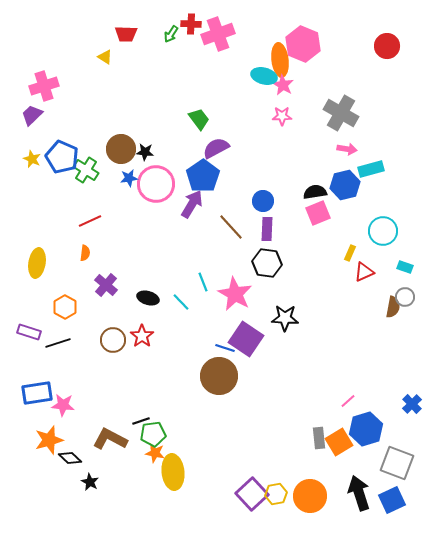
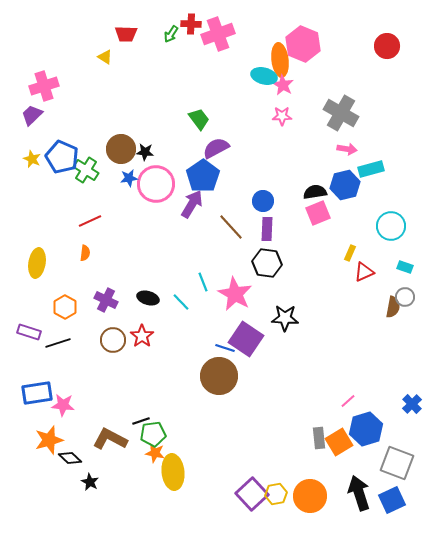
cyan circle at (383, 231): moved 8 px right, 5 px up
purple cross at (106, 285): moved 15 px down; rotated 15 degrees counterclockwise
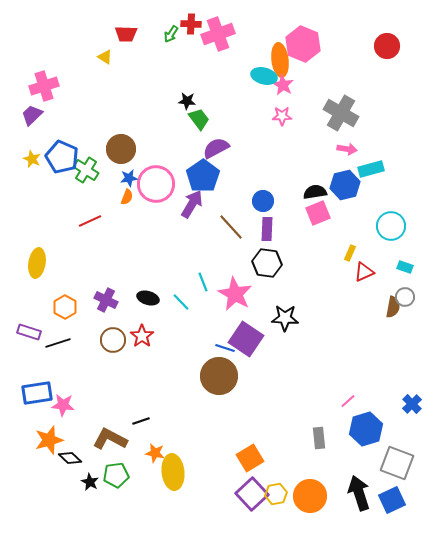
black star at (145, 152): moved 42 px right, 51 px up
orange semicircle at (85, 253): moved 42 px right, 56 px up; rotated 14 degrees clockwise
green pentagon at (153, 434): moved 37 px left, 41 px down
orange square at (339, 442): moved 89 px left, 16 px down
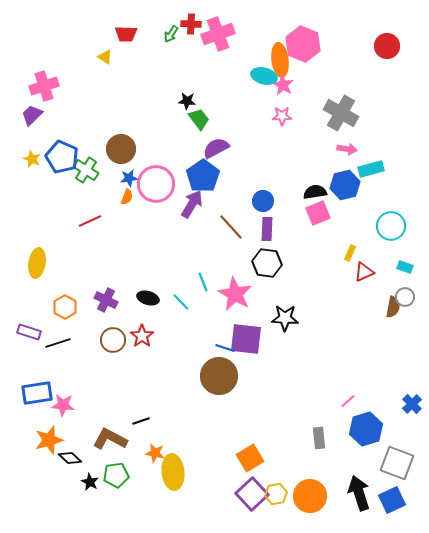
purple square at (246, 339): rotated 28 degrees counterclockwise
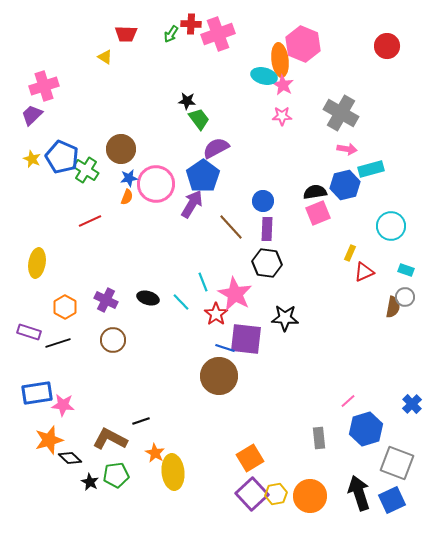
cyan rectangle at (405, 267): moved 1 px right, 3 px down
red star at (142, 336): moved 74 px right, 22 px up
orange star at (155, 453): rotated 18 degrees clockwise
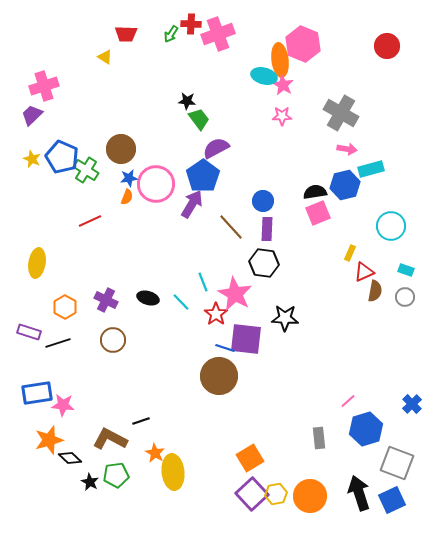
black hexagon at (267, 263): moved 3 px left
brown semicircle at (393, 307): moved 18 px left, 16 px up
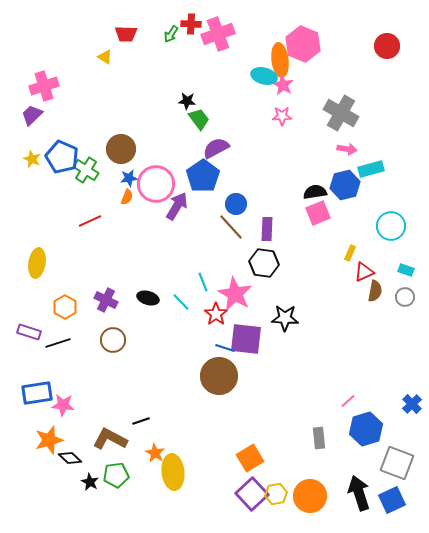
blue circle at (263, 201): moved 27 px left, 3 px down
purple arrow at (192, 204): moved 15 px left, 2 px down
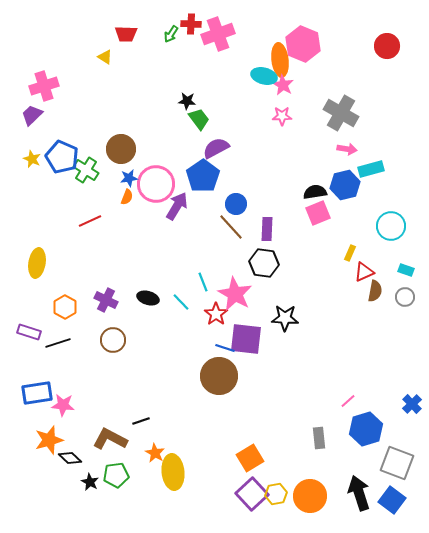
blue square at (392, 500): rotated 28 degrees counterclockwise
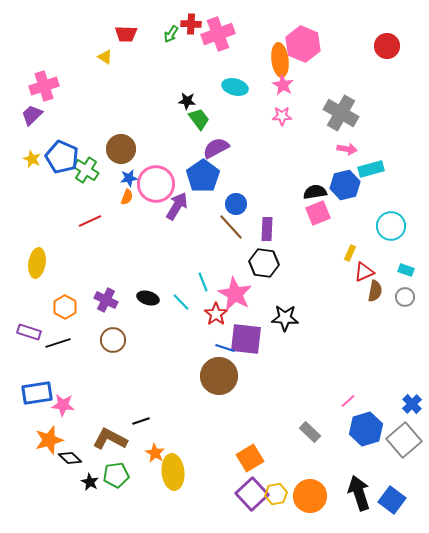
cyan ellipse at (264, 76): moved 29 px left, 11 px down
gray rectangle at (319, 438): moved 9 px left, 6 px up; rotated 40 degrees counterclockwise
gray square at (397, 463): moved 7 px right, 23 px up; rotated 28 degrees clockwise
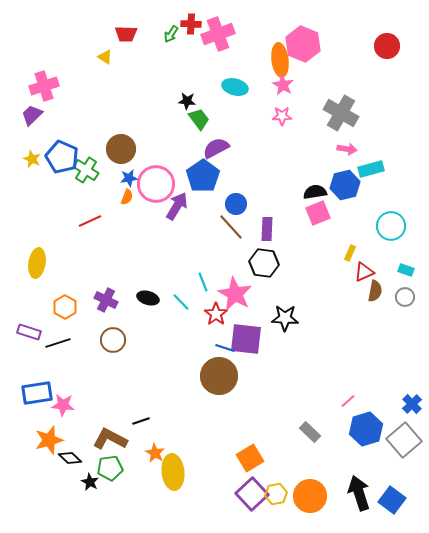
green pentagon at (116, 475): moved 6 px left, 7 px up
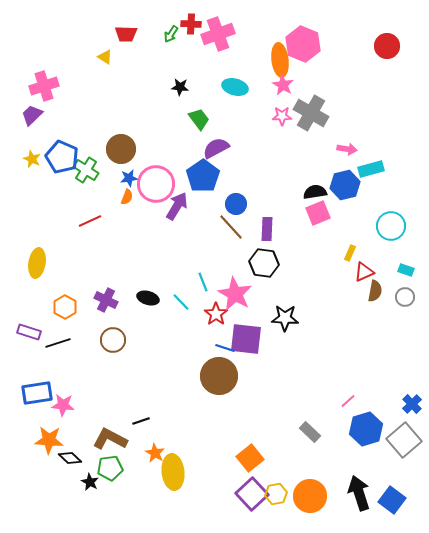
black star at (187, 101): moved 7 px left, 14 px up
gray cross at (341, 113): moved 30 px left
orange star at (49, 440): rotated 20 degrees clockwise
orange square at (250, 458): rotated 8 degrees counterclockwise
